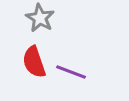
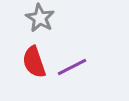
purple line: moved 1 px right, 5 px up; rotated 48 degrees counterclockwise
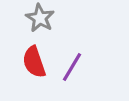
purple line: rotated 32 degrees counterclockwise
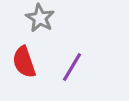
red semicircle: moved 10 px left
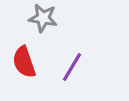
gray star: moved 3 px right; rotated 20 degrees counterclockwise
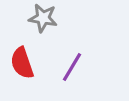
red semicircle: moved 2 px left, 1 px down
